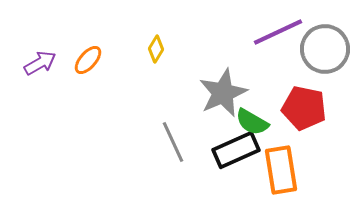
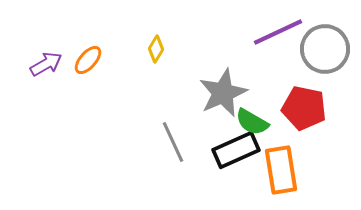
purple arrow: moved 6 px right, 1 px down
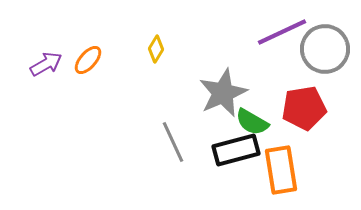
purple line: moved 4 px right
red pentagon: rotated 21 degrees counterclockwise
black rectangle: rotated 9 degrees clockwise
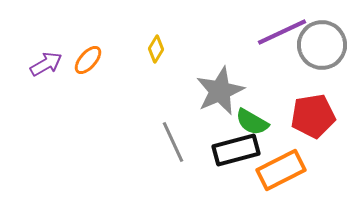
gray circle: moved 3 px left, 4 px up
gray star: moved 3 px left, 2 px up
red pentagon: moved 9 px right, 8 px down
orange rectangle: rotated 72 degrees clockwise
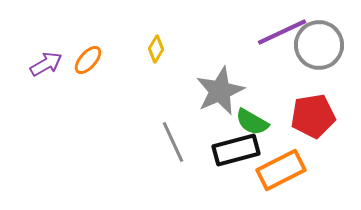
gray circle: moved 3 px left
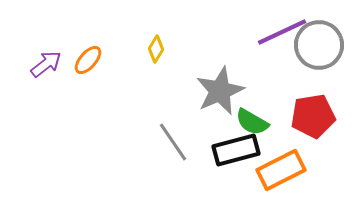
purple arrow: rotated 8 degrees counterclockwise
gray line: rotated 9 degrees counterclockwise
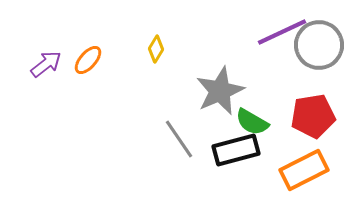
gray line: moved 6 px right, 3 px up
orange rectangle: moved 23 px right
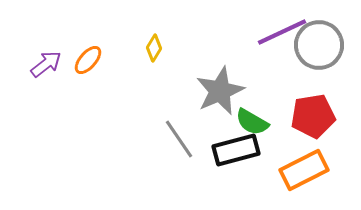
yellow diamond: moved 2 px left, 1 px up
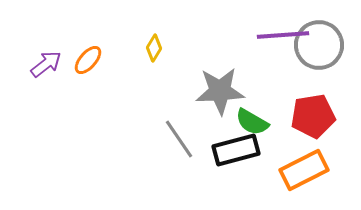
purple line: moved 1 px right, 3 px down; rotated 21 degrees clockwise
gray star: rotated 21 degrees clockwise
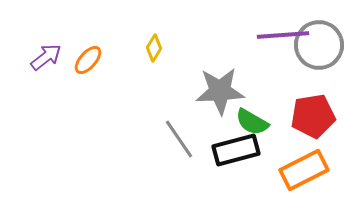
purple arrow: moved 7 px up
